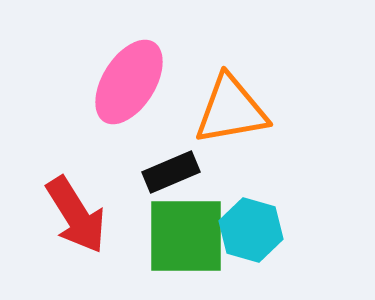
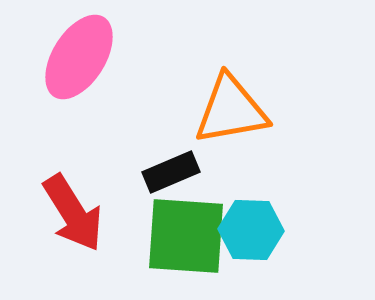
pink ellipse: moved 50 px left, 25 px up
red arrow: moved 3 px left, 2 px up
cyan hexagon: rotated 14 degrees counterclockwise
green square: rotated 4 degrees clockwise
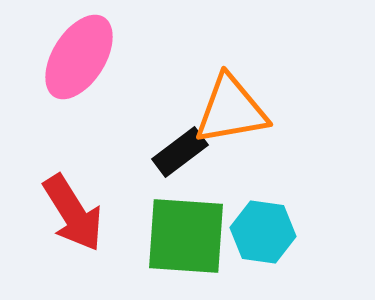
black rectangle: moved 9 px right, 20 px up; rotated 14 degrees counterclockwise
cyan hexagon: moved 12 px right, 2 px down; rotated 6 degrees clockwise
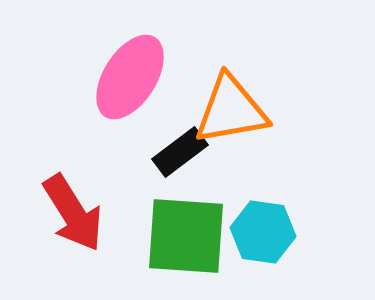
pink ellipse: moved 51 px right, 20 px down
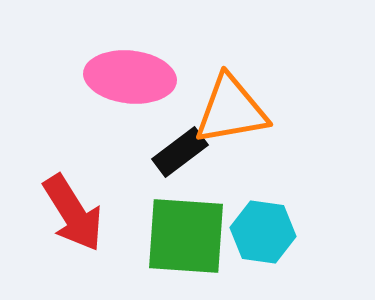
pink ellipse: rotated 64 degrees clockwise
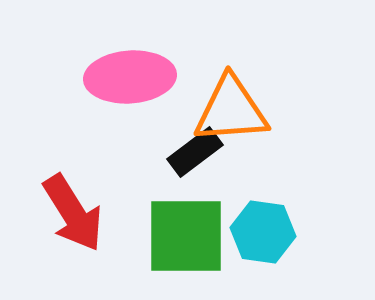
pink ellipse: rotated 10 degrees counterclockwise
orange triangle: rotated 6 degrees clockwise
black rectangle: moved 15 px right
green square: rotated 4 degrees counterclockwise
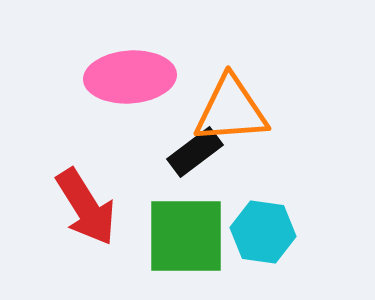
red arrow: moved 13 px right, 6 px up
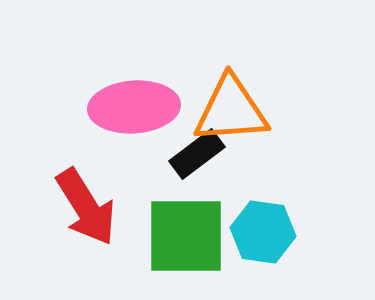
pink ellipse: moved 4 px right, 30 px down
black rectangle: moved 2 px right, 2 px down
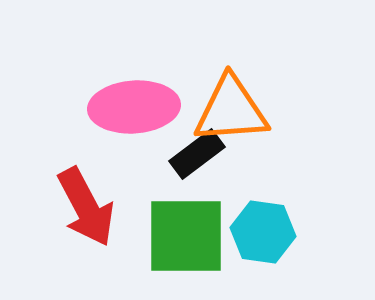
red arrow: rotated 4 degrees clockwise
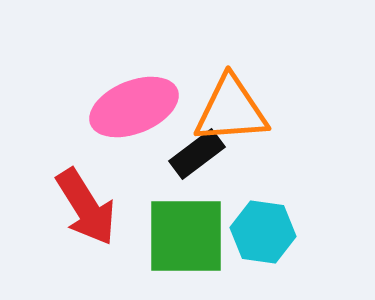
pink ellipse: rotated 18 degrees counterclockwise
red arrow: rotated 4 degrees counterclockwise
